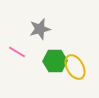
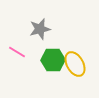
green hexagon: moved 2 px left, 1 px up
yellow ellipse: moved 3 px up
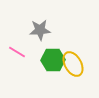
gray star: moved 1 px down; rotated 10 degrees clockwise
yellow ellipse: moved 2 px left
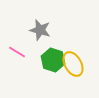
gray star: rotated 20 degrees clockwise
green hexagon: rotated 20 degrees clockwise
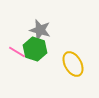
green hexagon: moved 18 px left, 11 px up
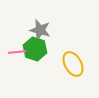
pink line: rotated 36 degrees counterclockwise
